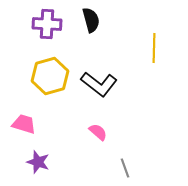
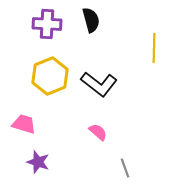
yellow hexagon: rotated 6 degrees counterclockwise
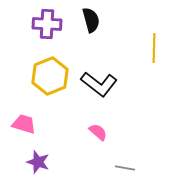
gray line: rotated 60 degrees counterclockwise
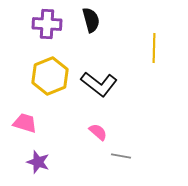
pink trapezoid: moved 1 px right, 1 px up
gray line: moved 4 px left, 12 px up
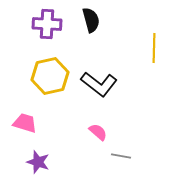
yellow hexagon: rotated 9 degrees clockwise
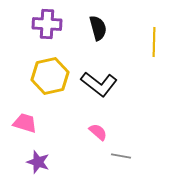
black semicircle: moved 7 px right, 8 px down
yellow line: moved 6 px up
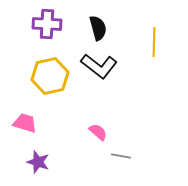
black L-shape: moved 18 px up
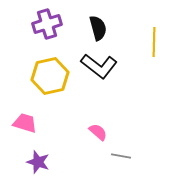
purple cross: rotated 20 degrees counterclockwise
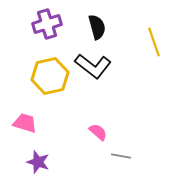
black semicircle: moved 1 px left, 1 px up
yellow line: rotated 20 degrees counterclockwise
black L-shape: moved 6 px left
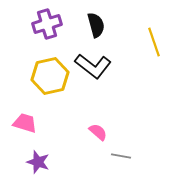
black semicircle: moved 1 px left, 2 px up
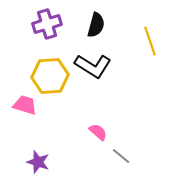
black semicircle: rotated 30 degrees clockwise
yellow line: moved 4 px left, 1 px up
black L-shape: rotated 6 degrees counterclockwise
yellow hexagon: rotated 9 degrees clockwise
pink trapezoid: moved 18 px up
gray line: rotated 30 degrees clockwise
